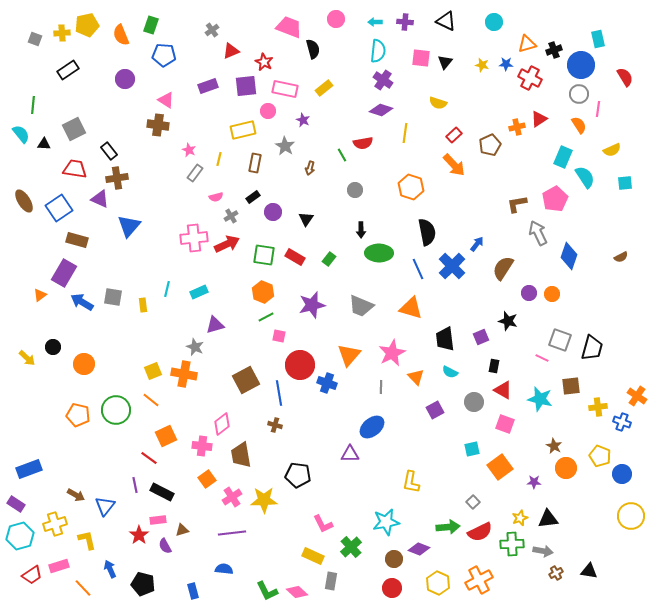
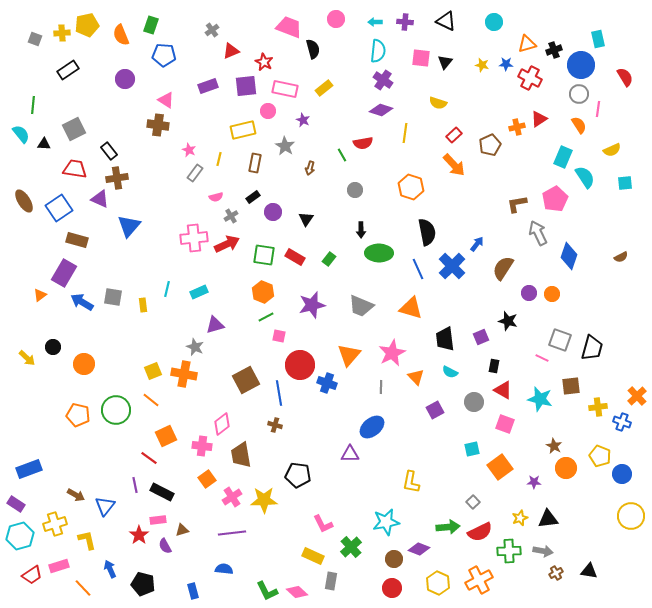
orange cross at (637, 396): rotated 12 degrees clockwise
green cross at (512, 544): moved 3 px left, 7 px down
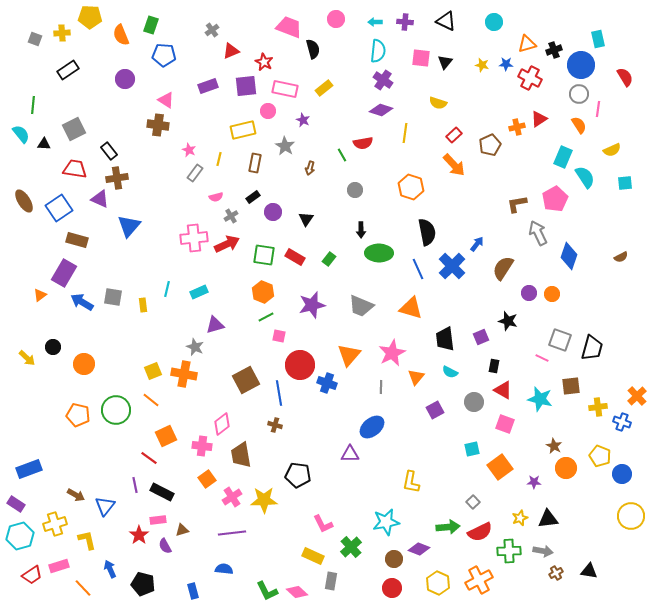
yellow pentagon at (87, 25): moved 3 px right, 8 px up; rotated 15 degrees clockwise
orange triangle at (416, 377): rotated 24 degrees clockwise
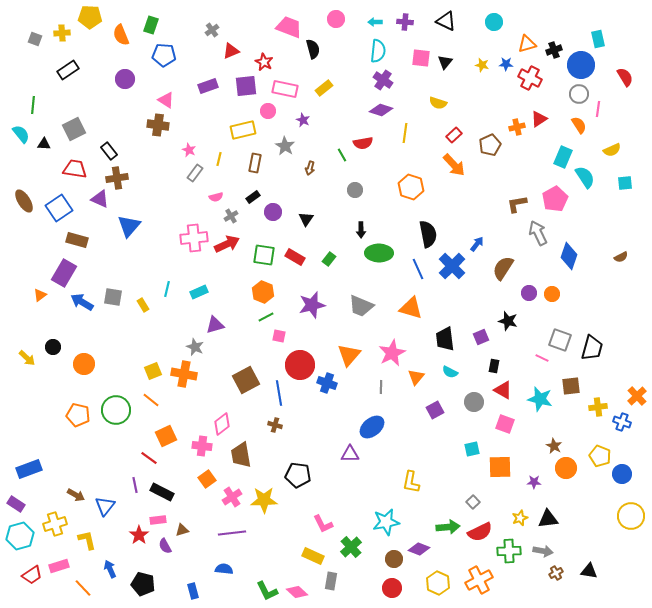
black semicircle at (427, 232): moved 1 px right, 2 px down
yellow rectangle at (143, 305): rotated 24 degrees counterclockwise
orange square at (500, 467): rotated 35 degrees clockwise
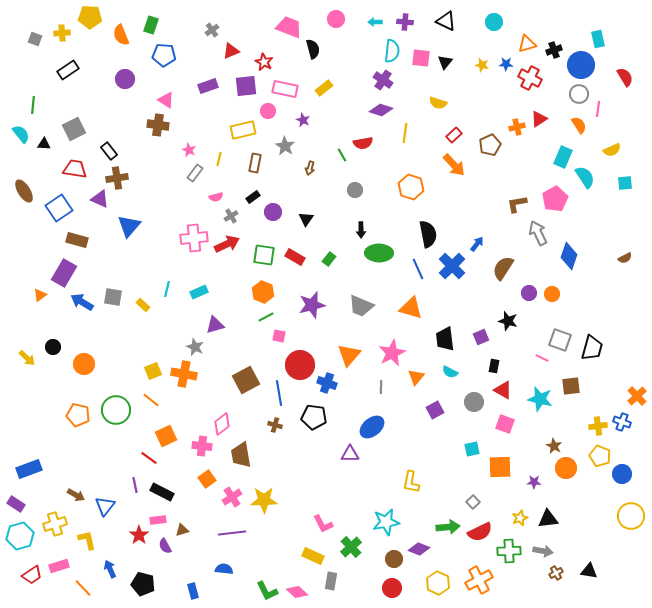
cyan semicircle at (378, 51): moved 14 px right
brown ellipse at (24, 201): moved 10 px up
brown semicircle at (621, 257): moved 4 px right, 1 px down
yellow rectangle at (143, 305): rotated 16 degrees counterclockwise
yellow cross at (598, 407): moved 19 px down
black pentagon at (298, 475): moved 16 px right, 58 px up
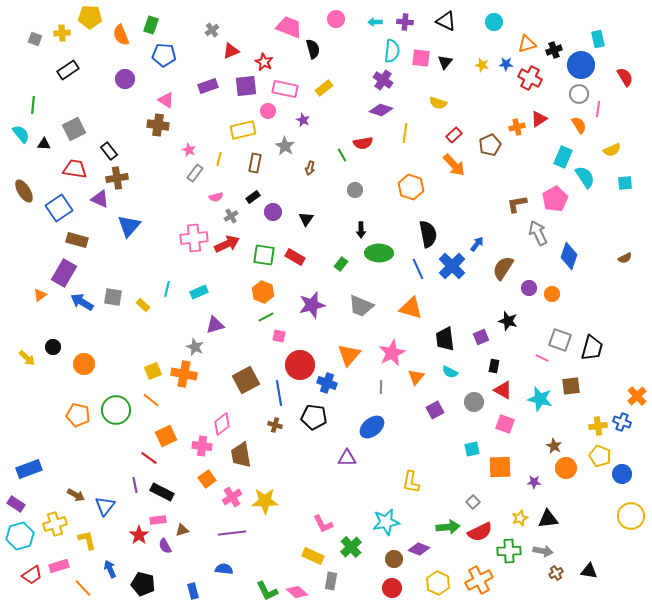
green rectangle at (329, 259): moved 12 px right, 5 px down
purple circle at (529, 293): moved 5 px up
purple triangle at (350, 454): moved 3 px left, 4 px down
yellow star at (264, 500): moved 1 px right, 1 px down
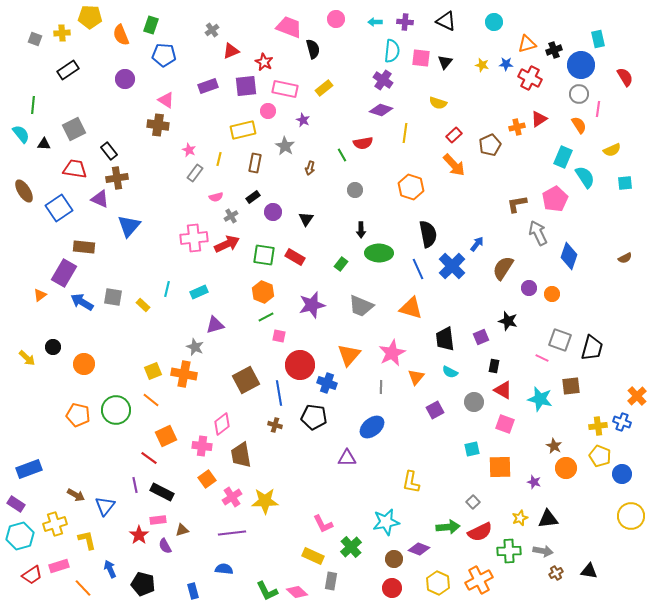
brown rectangle at (77, 240): moved 7 px right, 7 px down; rotated 10 degrees counterclockwise
purple star at (534, 482): rotated 16 degrees clockwise
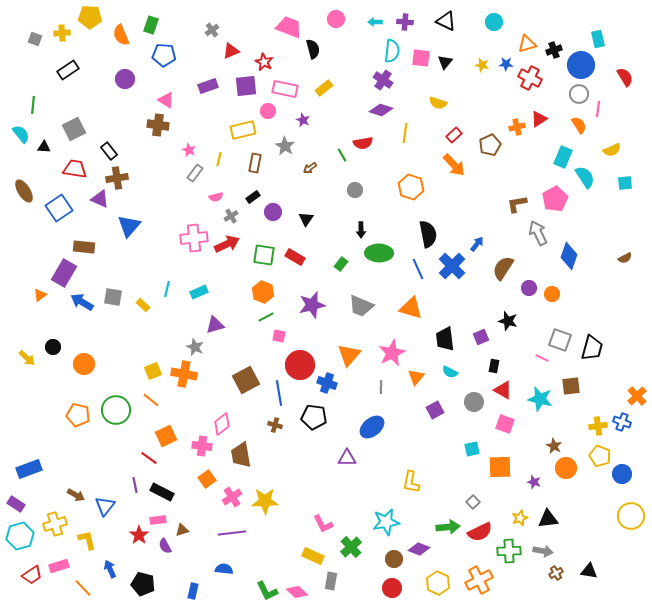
black triangle at (44, 144): moved 3 px down
brown arrow at (310, 168): rotated 40 degrees clockwise
blue rectangle at (193, 591): rotated 28 degrees clockwise
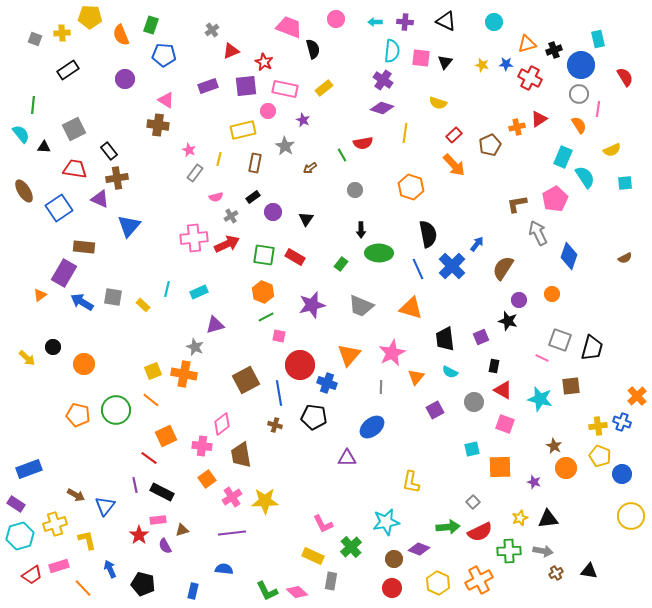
purple diamond at (381, 110): moved 1 px right, 2 px up
purple circle at (529, 288): moved 10 px left, 12 px down
